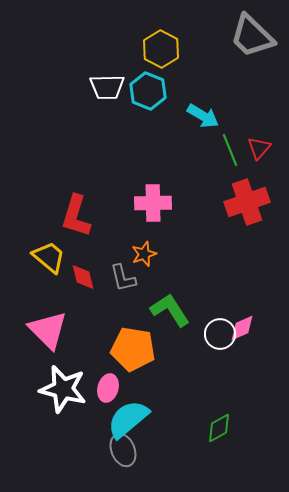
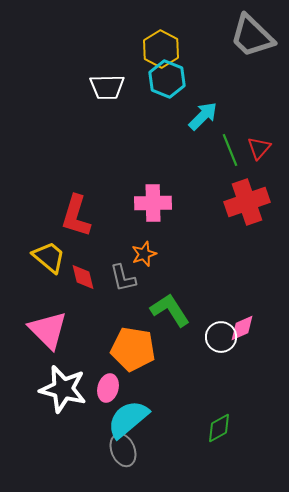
cyan hexagon: moved 19 px right, 12 px up
cyan arrow: rotated 76 degrees counterclockwise
white circle: moved 1 px right, 3 px down
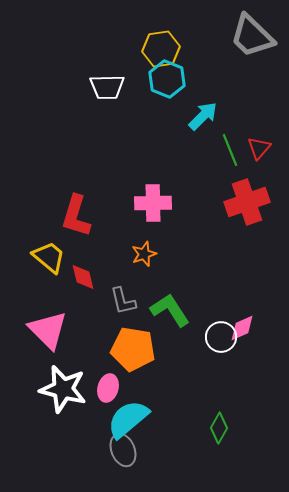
yellow hexagon: rotated 24 degrees clockwise
gray L-shape: moved 23 px down
green diamond: rotated 32 degrees counterclockwise
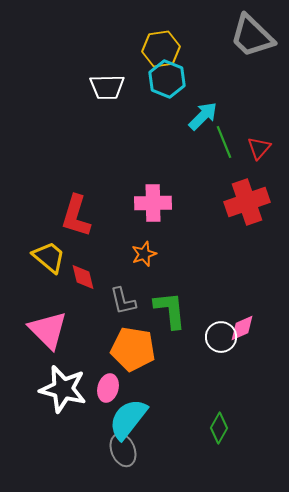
green line: moved 6 px left, 8 px up
green L-shape: rotated 27 degrees clockwise
cyan semicircle: rotated 12 degrees counterclockwise
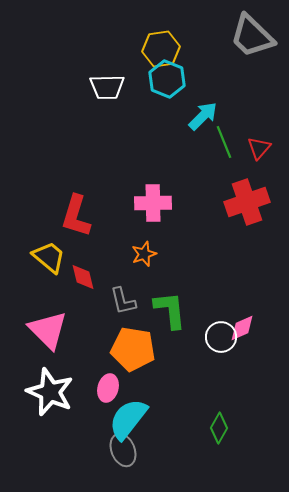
white star: moved 13 px left, 3 px down; rotated 9 degrees clockwise
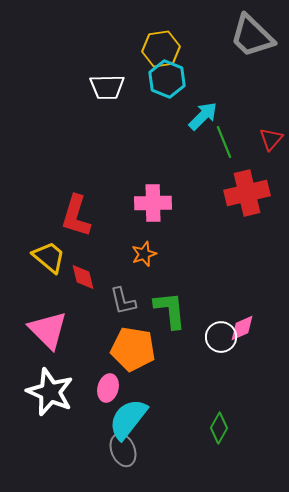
red triangle: moved 12 px right, 9 px up
red cross: moved 9 px up; rotated 6 degrees clockwise
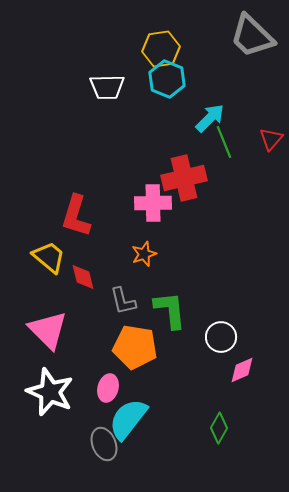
cyan arrow: moved 7 px right, 2 px down
red cross: moved 63 px left, 15 px up
pink diamond: moved 42 px down
orange pentagon: moved 2 px right, 2 px up
gray ellipse: moved 19 px left, 6 px up
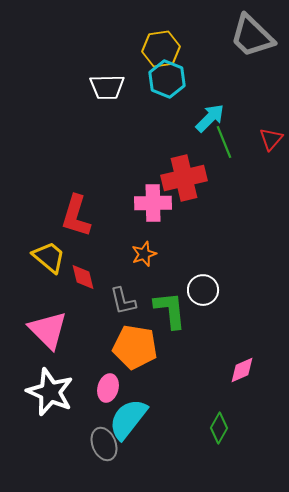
white circle: moved 18 px left, 47 px up
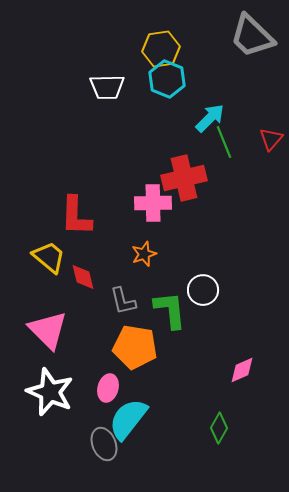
red L-shape: rotated 15 degrees counterclockwise
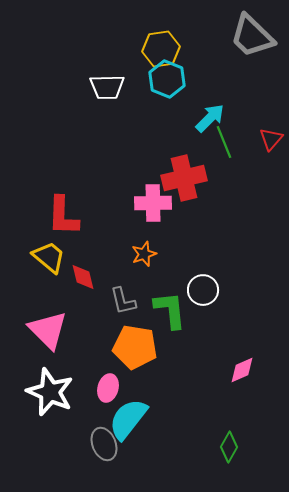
red L-shape: moved 13 px left
green diamond: moved 10 px right, 19 px down
